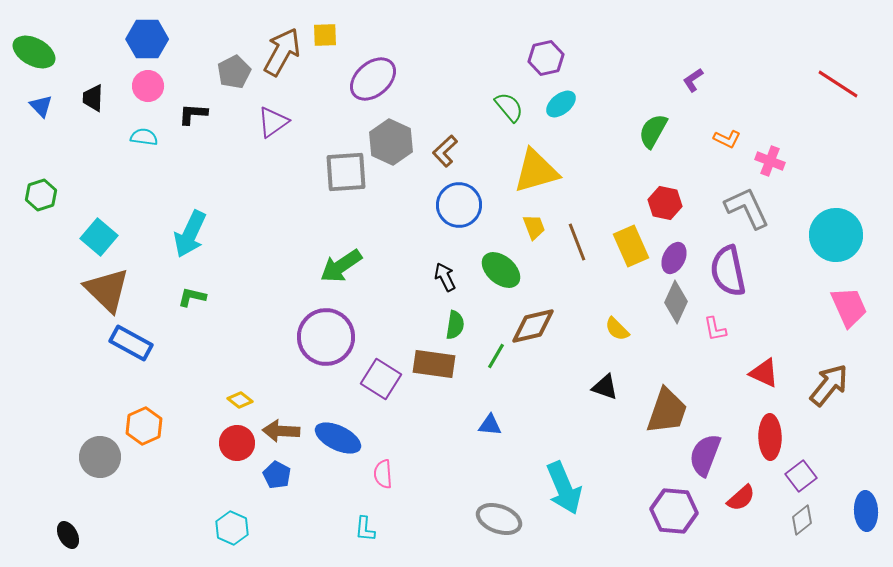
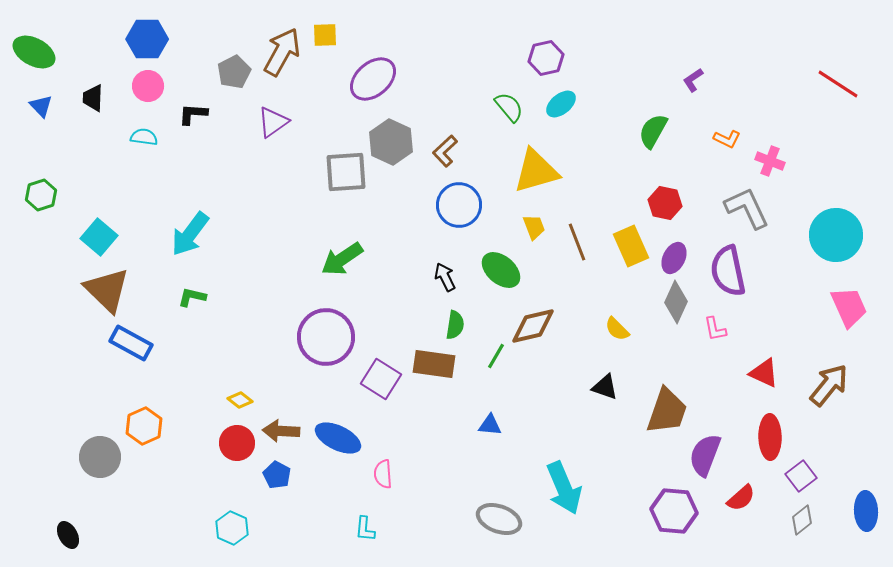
cyan arrow at (190, 234): rotated 12 degrees clockwise
green arrow at (341, 266): moved 1 px right, 7 px up
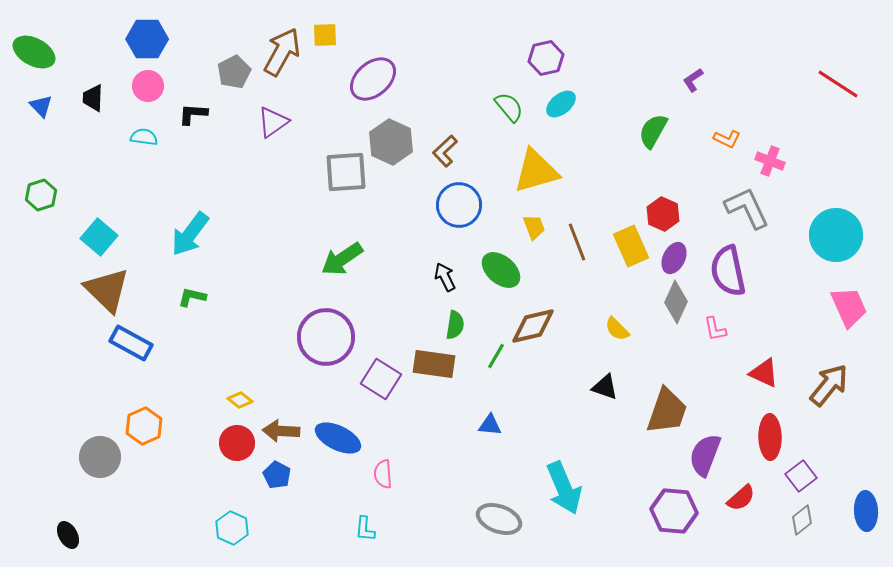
red hexagon at (665, 203): moved 2 px left, 11 px down; rotated 12 degrees clockwise
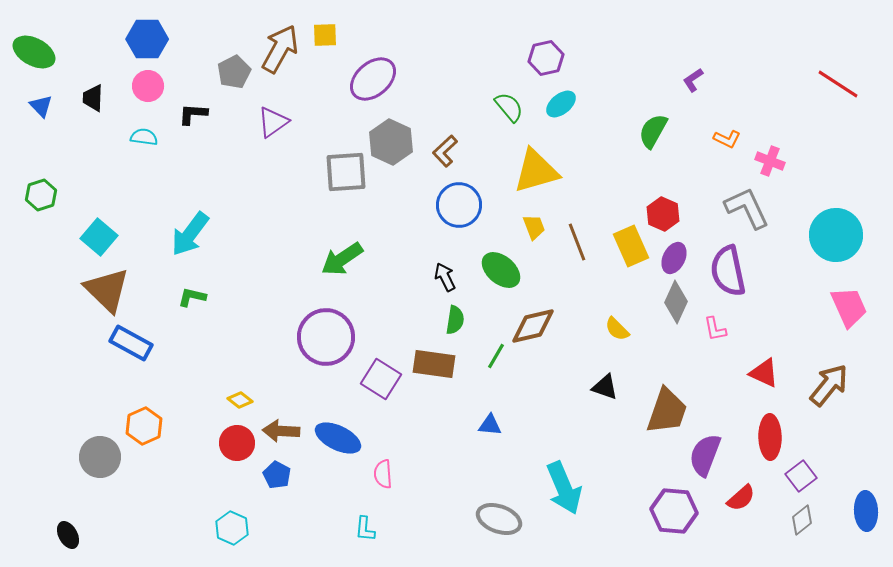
brown arrow at (282, 52): moved 2 px left, 3 px up
green semicircle at (455, 325): moved 5 px up
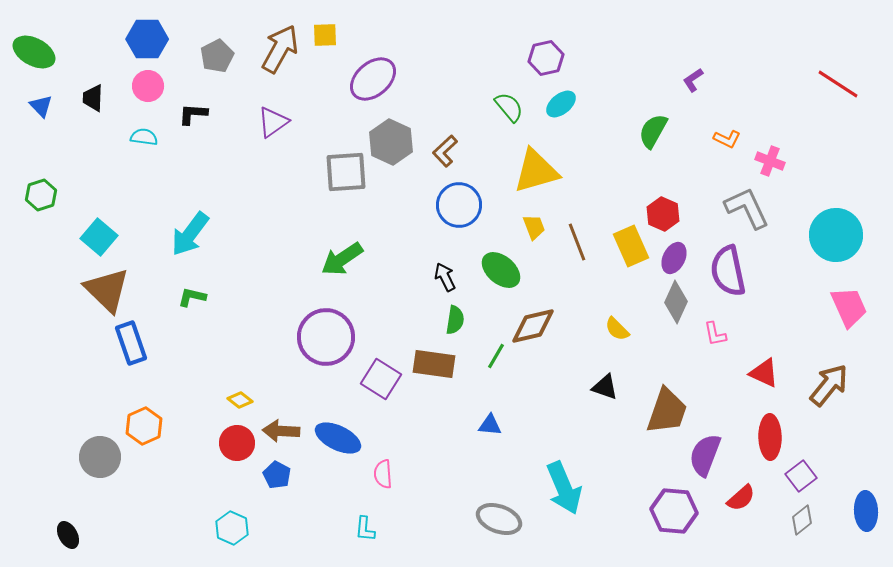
gray pentagon at (234, 72): moved 17 px left, 16 px up
pink L-shape at (715, 329): moved 5 px down
blue rectangle at (131, 343): rotated 42 degrees clockwise
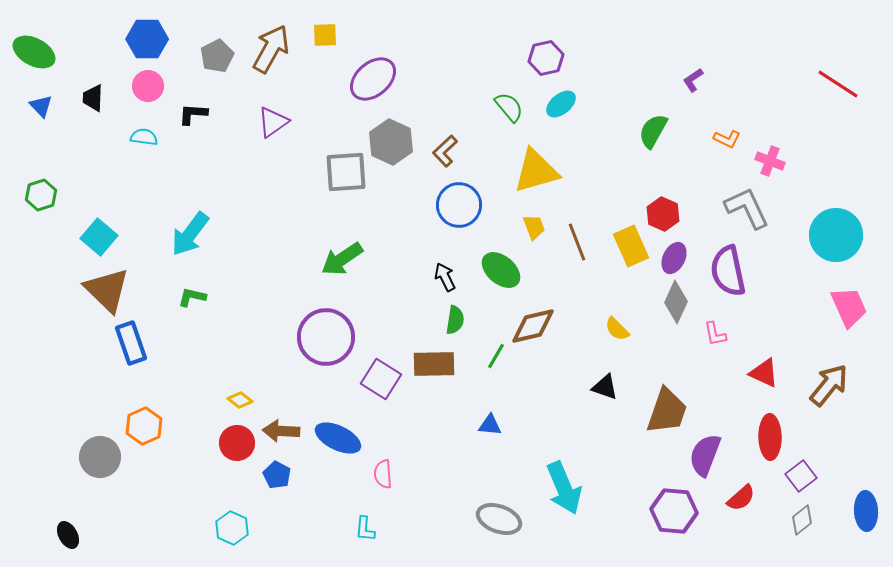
brown arrow at (280, 49): moved 9 px left
brown rectangle at (434, 364): rotated 9 degrees counterclockwise
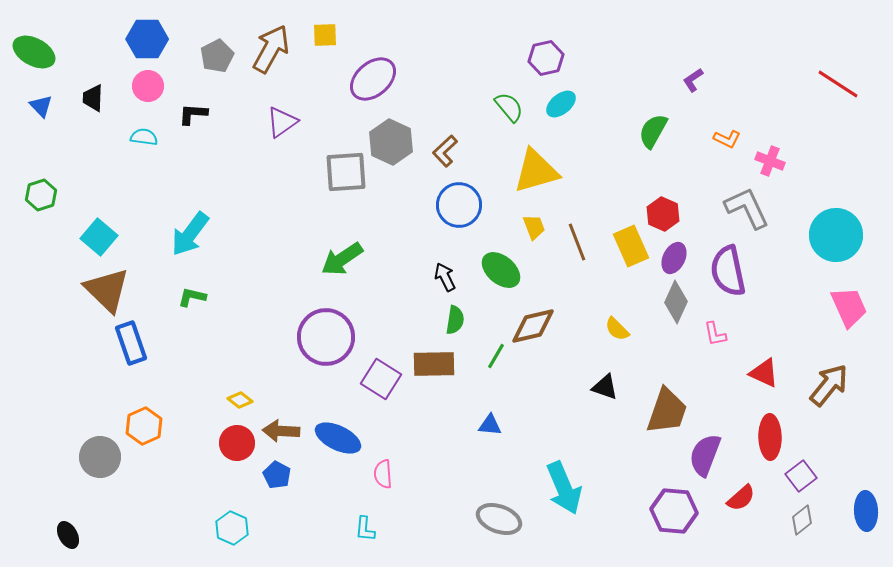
purple triangle at (273, 122): moved 9 px right
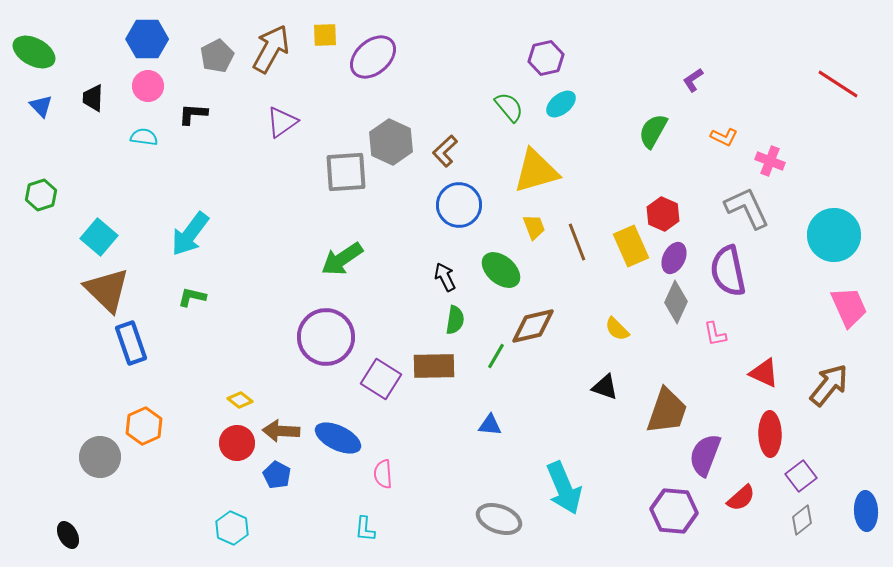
purple ellipse at (373, 79): moved 22 px up
orange L-shape at (727, 139): moved 3 px left, 2 px up
cyan circle at (836, 235): moved 2 px left
brown rectangle at (434, 364): moved 2 px down
red ellipse at (770, 437): moved 3 px up
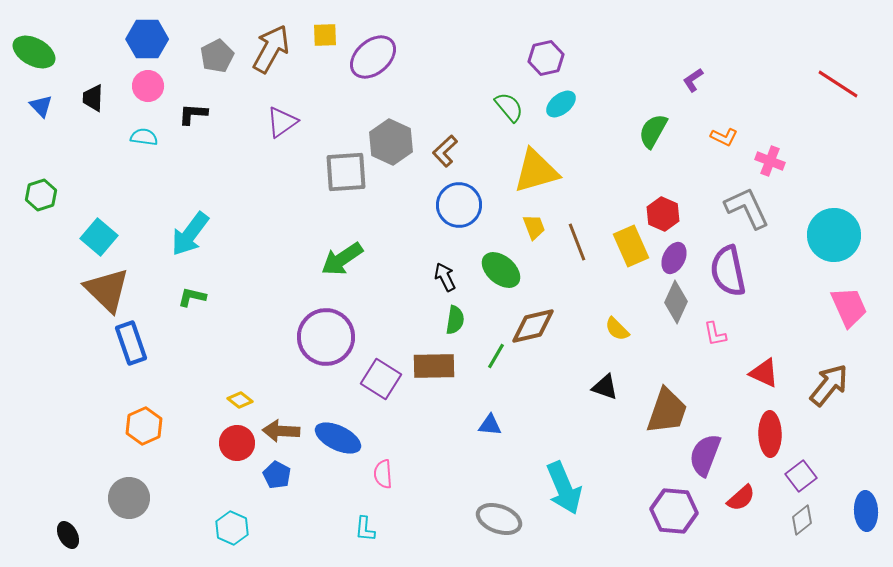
gray circle at (100, 457): moved 29 px right, 41 px down
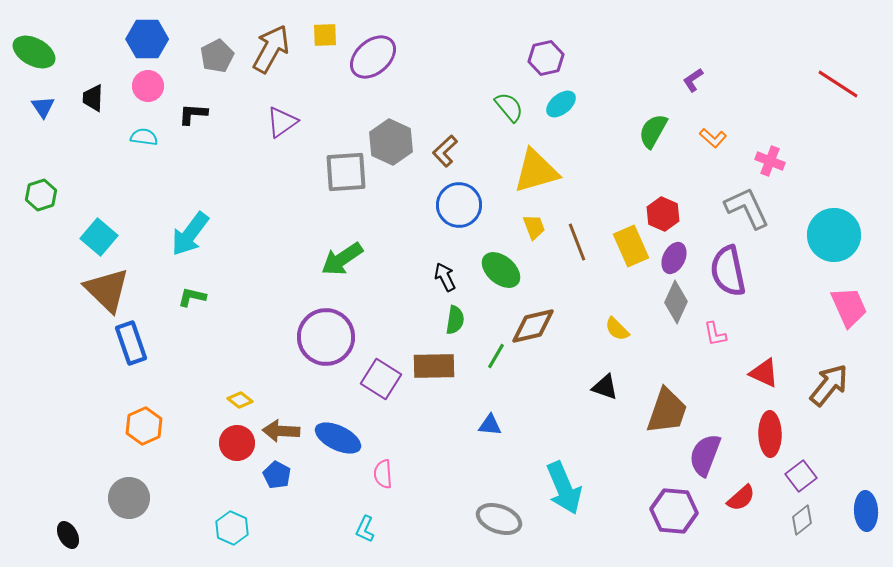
blue triangle at (41, 106): moved 2 px right, 1 px down; rotated 10 degrees clockwise
orange L-shape at (724, 137): moved 11 px left, 1 px down; rotated 16 degrees clockwise
cyan L-shape at (365, 529): rotated 20 degrees clockwise
